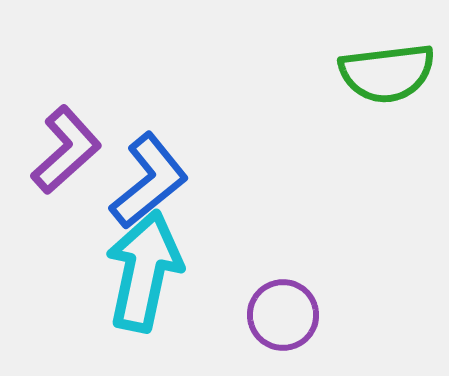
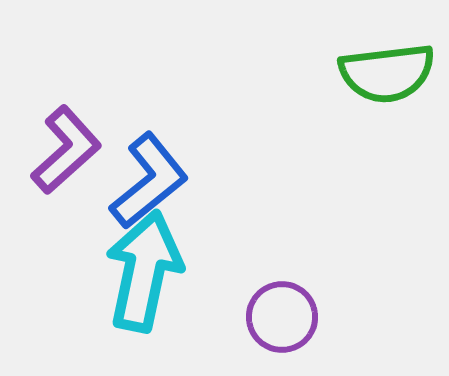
purple circle: moved 1 px left, 2 px down
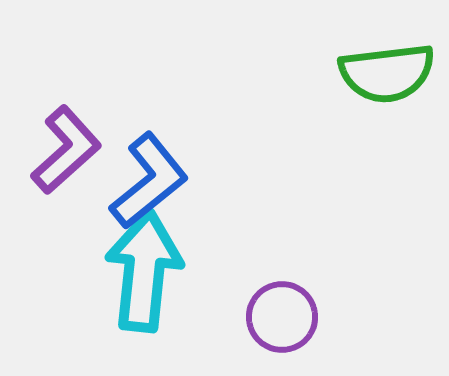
cyan arrow: rotated 6 degrees counterclockwise
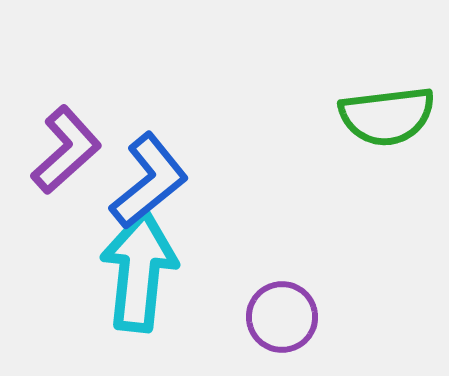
green semicircle: moved 43 px down
cyan arrow: moved 5 px left
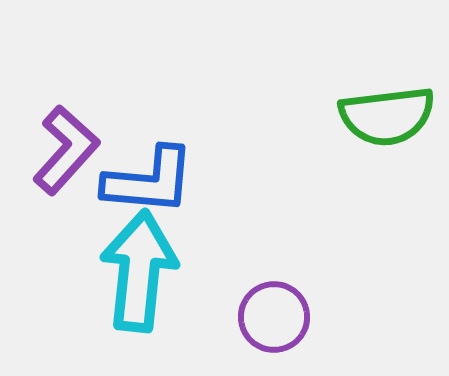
purple L-shape: rotated 6 degrees counterclockwise
blue L-shape: rotated 44 degrees clockwise
purple circle: moved 8 px left
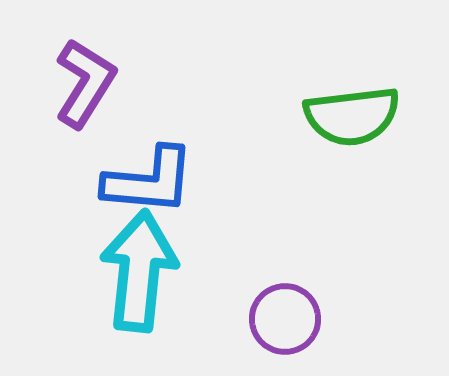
green semicircle: moved 35 px left
purple L-shape: moved 19 px right, 67 px up; rotated 10 degrees counterclockwise
purple circle: moved 11 px right, 2 px down
